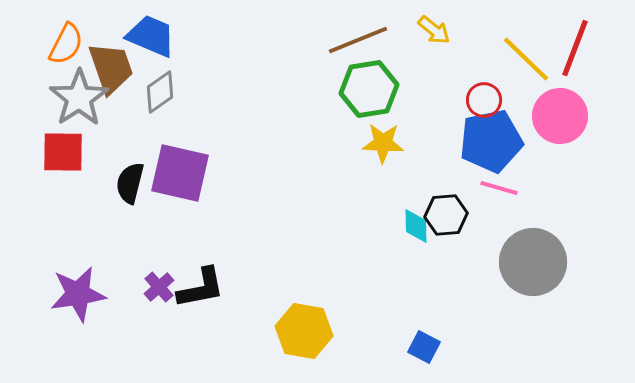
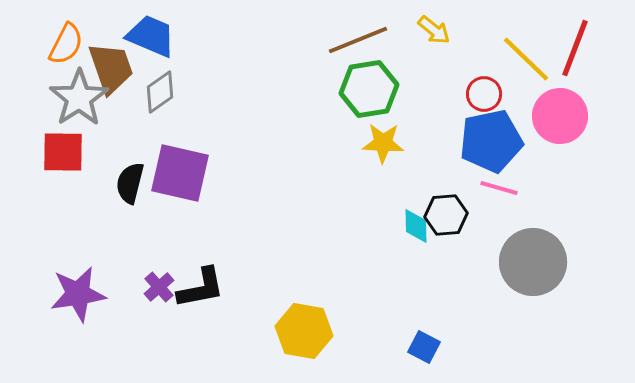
red circle: moved 6 px up
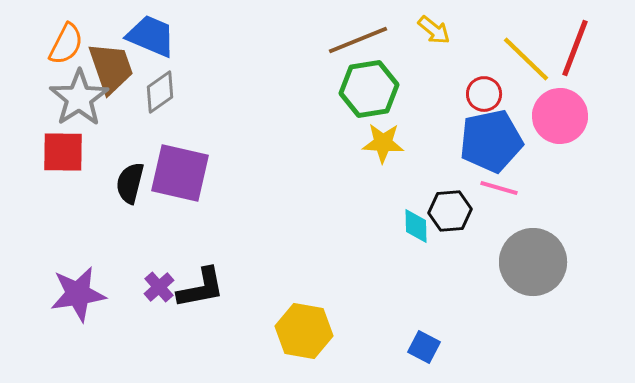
black hexagon: moved 4 px right, 4 px up
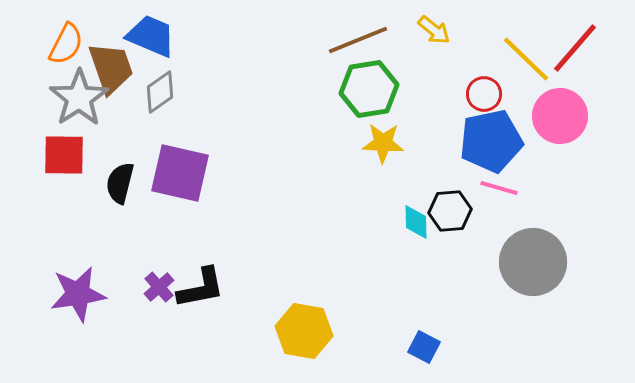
red line: rotated 20 degrees clockwise
red square: moved 1 px right, 3 px down
black semicircle: moved 10 px left
cyan diamond: moved 4 px up
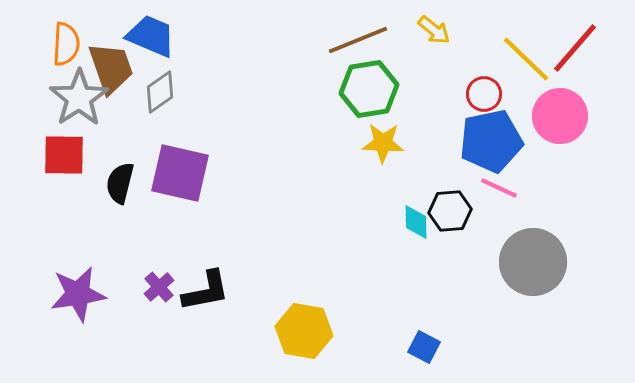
orange semicircle: rotated 24 degrees counterclockwise
pink line: rotated 9 degrees clockwise
black L-shape: moved 5 px right, 3 px down
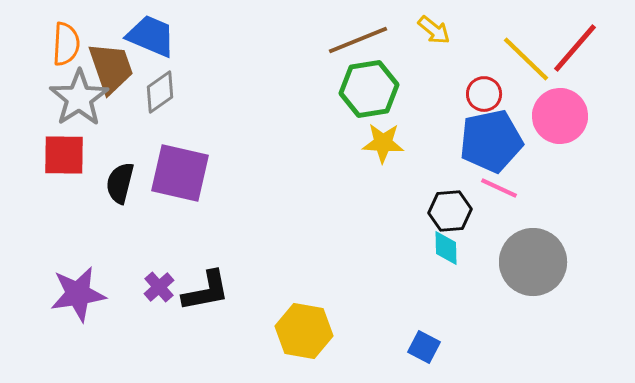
cyan diamond: moved 30 px right, 26 px down
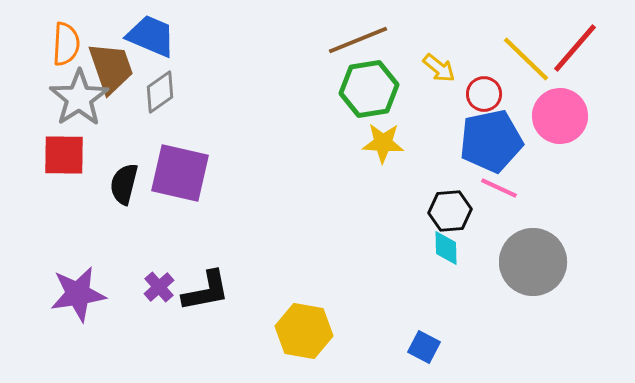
yellow arrow: moved 5 px right, 38 px down
black semicircle: moved 4 px right, 1 px down
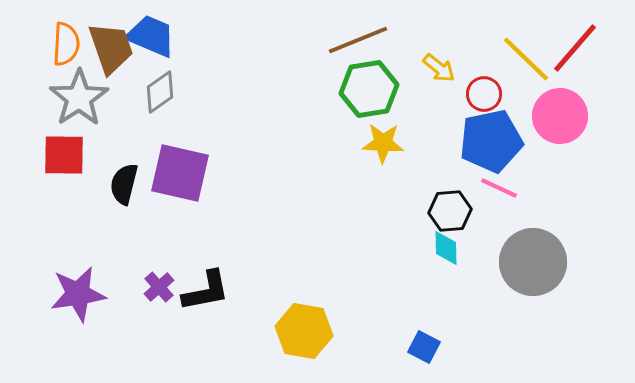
brown trapezoid: moved 20 px up
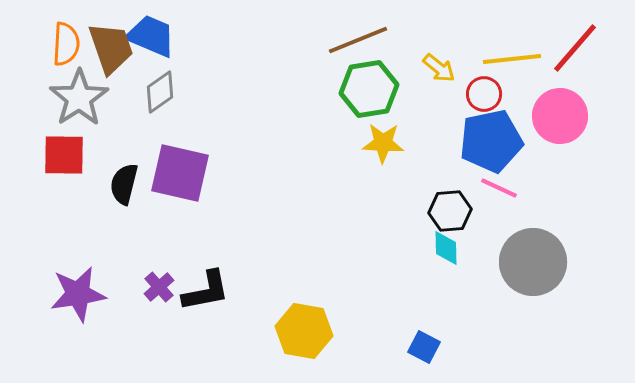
yellow line: moved 14 px left; rotated 50 degrees counterclockwise
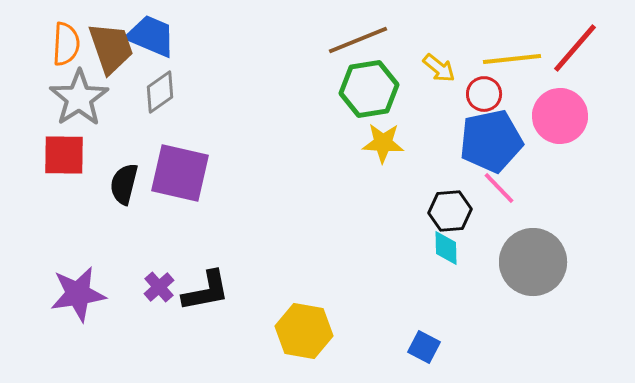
pink line: rotated 21 degrees clockwise
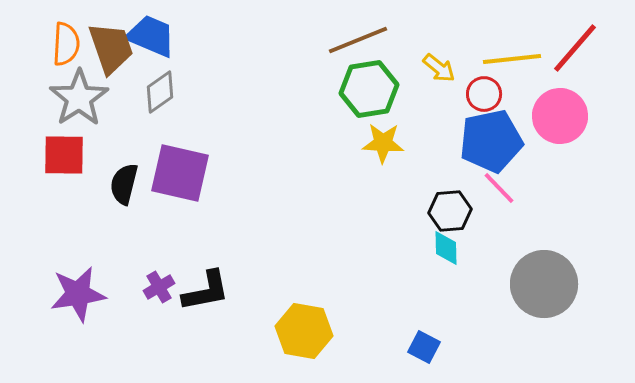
gray circle: moved 11 px right, 22 px down
purple cross: rotated 12 degrees clockwise
